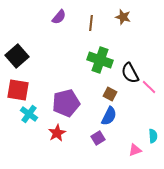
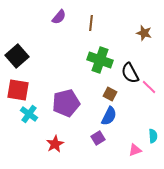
brown star: moved 21 px right, 16 px down
red star: moved 2 px left, 11 px down
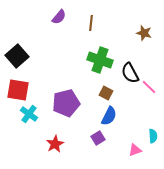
brown square: moved 4 px left, 1 px up
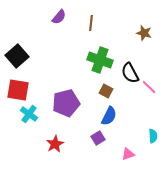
brown square: moved 2 px up
pink triangle: moved 7 px left, 4 px down
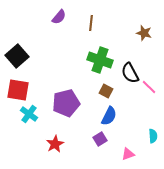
purple square: moved 2 px right, 1 px down
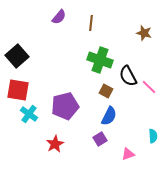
black semicircle: moved 2 px left, 3 px down
purple pentagon: moved 1 px left, 3 px down
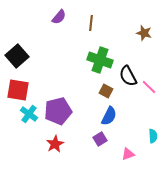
purple pentagon: moved 7 px left, 5 px down
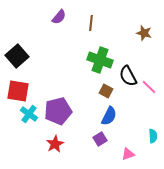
red square: moved 1 px down
